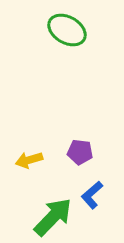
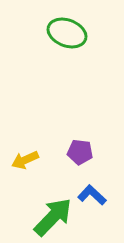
green ellipse: moved 3 px down; rotated 9 degrees counterclockwise
yellow arrow: moved 4 px left; rotated 8 degrees counterclockwise
blue L-shape: rotated 84 degrees clockwise
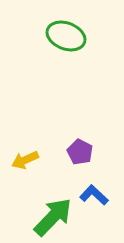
green ellipse: moved 1 px left, 3 px down
purple pentagon: rotated 20 degrees clockwise
blue L-shape: moved 2 px right
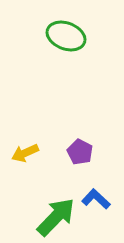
yellow arrow: moved 7 px up
blue L-shape: moved 2 px right, 4 px down
green arrow: moved 3 px right
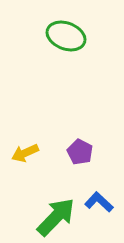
blue L-shape: moved 3 px right, 3 px down
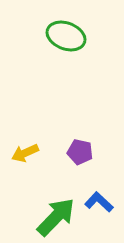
purple pentagon: rotated 15 degrees counterclockwise
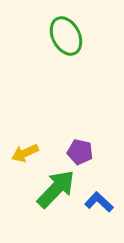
green ellipse: rotated 42 degrees clockwise
green arrow: moved 28 px up
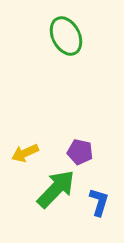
blue L-shape: rotated 64 degrees clockwise
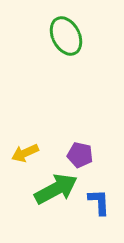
purple pentagon: moved 3 px down
green arrow: rotated 18 degrees clockwise
blue L-shape: rotated 20 degrees counterclockwise
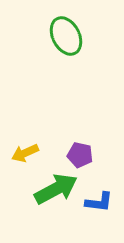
blue L-shape: rotated 100 degrees clockwise
